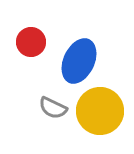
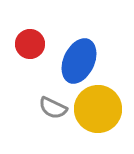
red circle: moved 1 px left, 2 px down
yellow circle: moved 2 px left, 2 px up
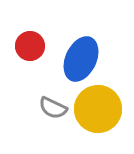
red circle: moved 2 px down
blue ellipse: moved 2 px right, 2 px up
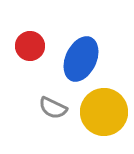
yellow circle: moved 6 px right, 3 px down
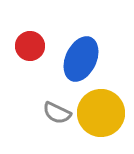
gray semicircle: moved 4 px right, 5 px down
yellow circle: moved 3 px left, 1 px down
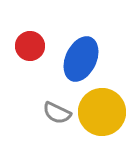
yellow circle: moved 1 px right, 1 px up
